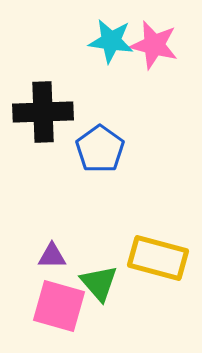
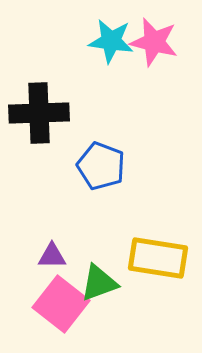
pink star: moved 3 px up
black cross: moved 4 px left, 1 px down
blue pentagon: moved 1 px right, 17 px down; rotated 15 degrees counterclockwise
yellow rectangle: rotated 6 degrees counterclockwise
green triangle: rotated 51 degrees clockwise
pink square: moved 2 px right, 2 px up; rotated 22 degrees clockwise
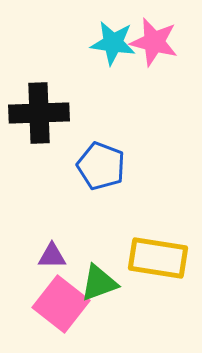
cyan star: moved 2 px right, 2 px down
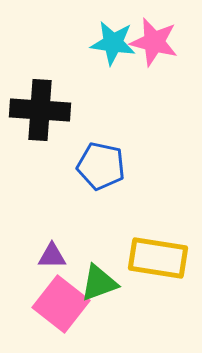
black cross: moved 1 px right, 3 px up; rotated 6 degrees clockwise
blue pentagon: rotated 9 degrees counterclockwise
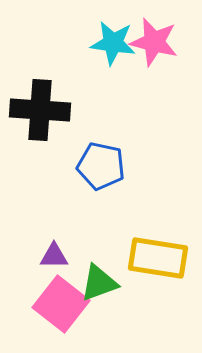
purple triangle: moved 2 px right
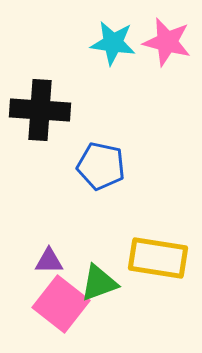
pink star: moved 13 px right
purple triangle: moved 5 px left, 5 px down
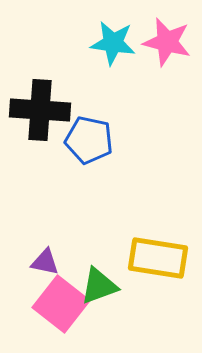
blue pentagon: moved 12 px left, 26 px up
purple triangle: moved 4 px left, 1 px down; rotated 12 degrees clockwise
green triangle: moved 3 px down
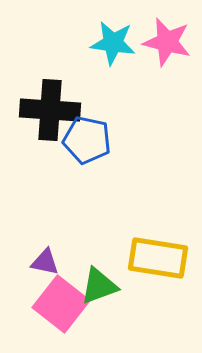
black cross: moved 10 px right
blue pentagon: moved 2 px left
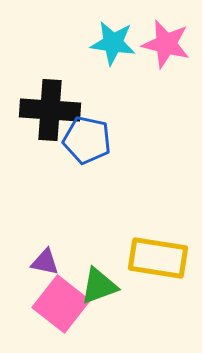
pink star: moved 1 px left, 2 px down
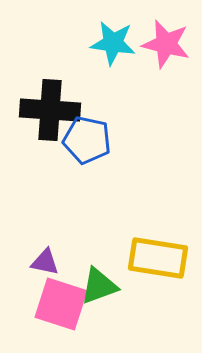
pink square: rotated 20 degrees counterclockwise
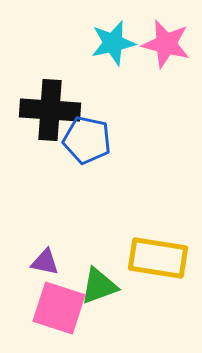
cyan star: rotated 21 degrees counterclockwise
pink square: moved 2 px left, 4 px down
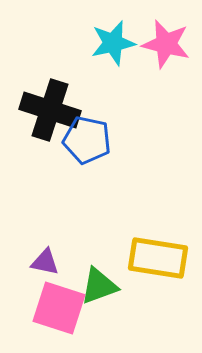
black cross: rotated 14 degrees clockwise
